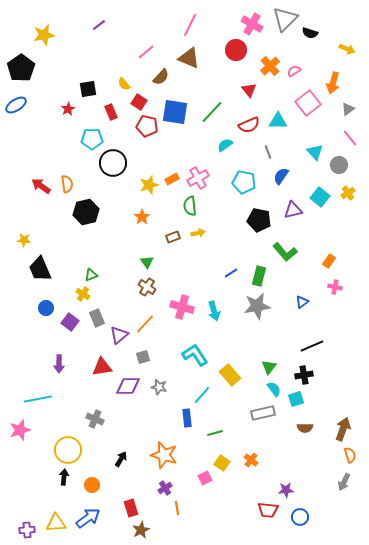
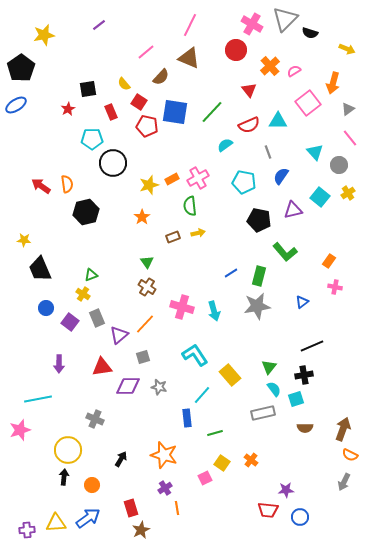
orange semicircle at (350, 455): rotated 133 degrees clockwise
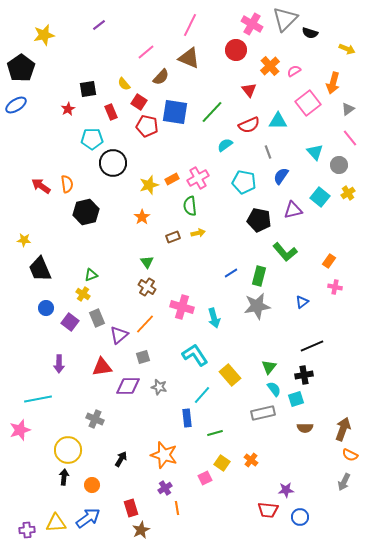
cyan arrow at (214, 311): moved 7 px down
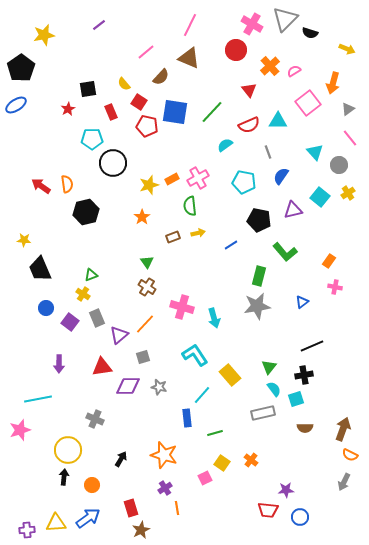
blue line at (231, 273): moved 28 px up
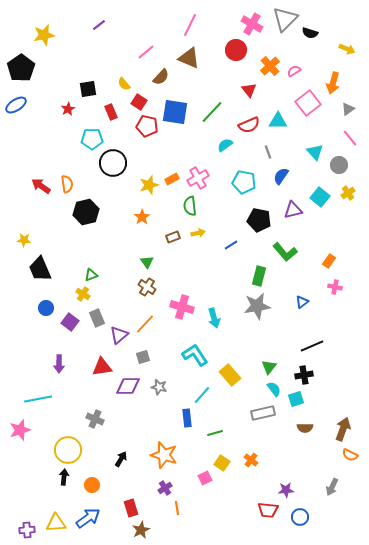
gray arrow at (344, 482): moved 12 px left, 5 px down
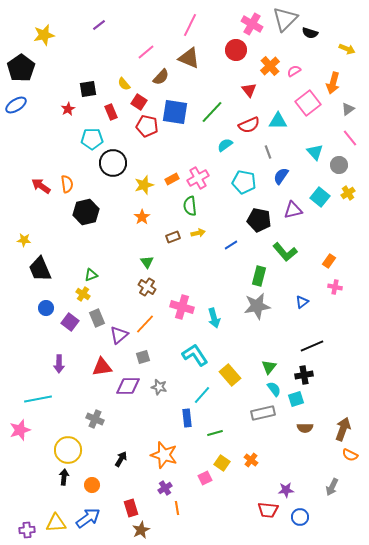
yellow star at (149, 185): moved 5 px left
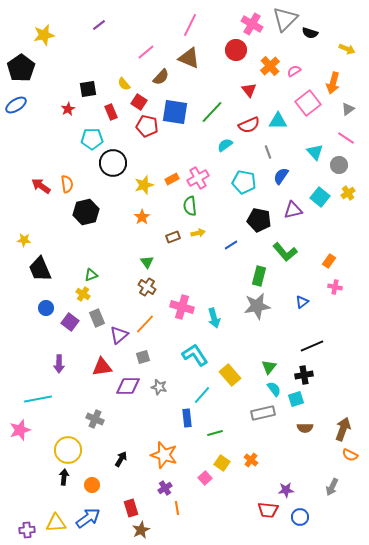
pink line at (350, 138): moved 4 px left; rotated 18 degrees counterclockwise
pink square at (205, 478): rotated 16 degrees counterclockwise
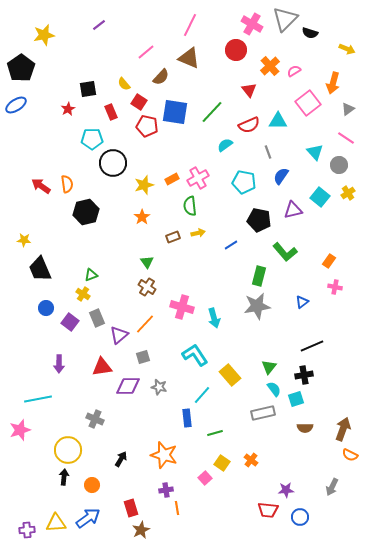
purple cross at (165, 488): moved 1 px right, 2 px down; rotated 24 degrees clockwise
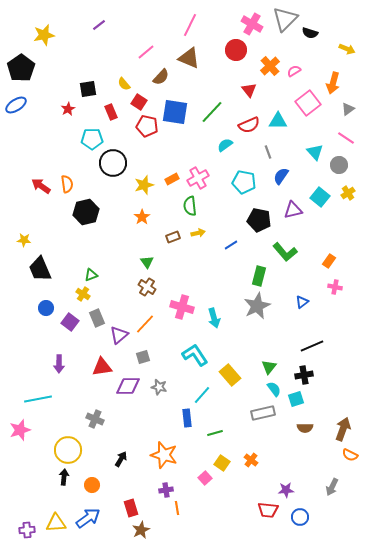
gray star at (257, 306): rotated 16 degrees counterclockwise
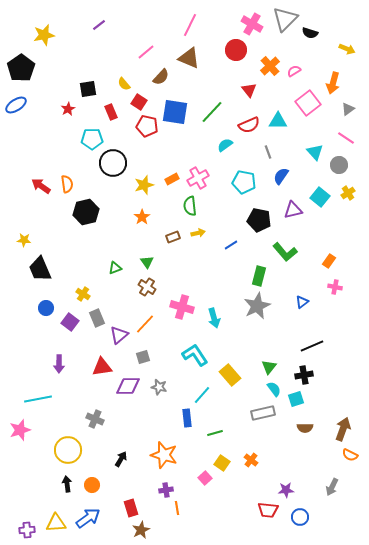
green triangle at (91, 275): moved 24 px right, 7 px up
black arrow at (64, 477): moved 3 px right, 7 px down; rotated 14 degrees counterclockwise
